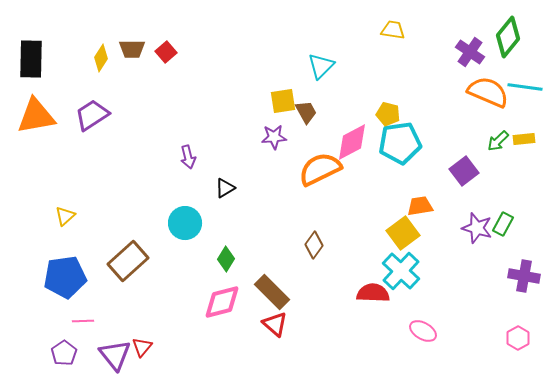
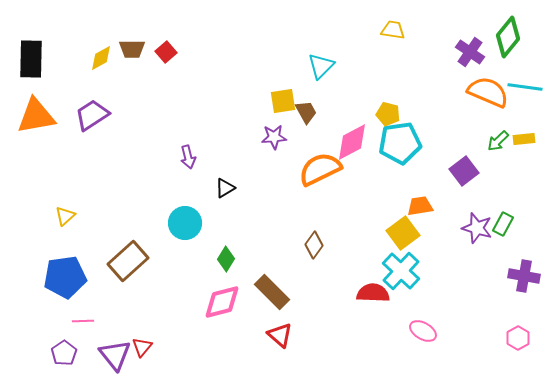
yellow diamond at (101, 58): rotated 28 degrees clockwise
red triangle at (275, 324): moved 5 px right, 11 px down
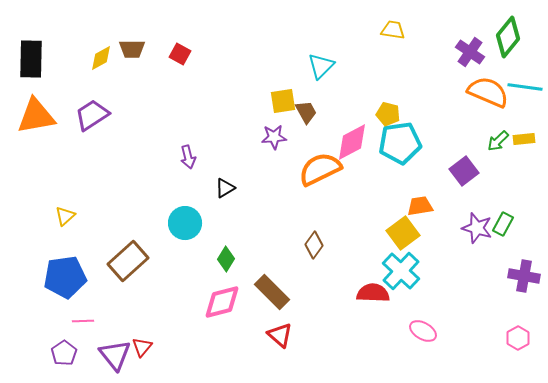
red square at (166, 52): moved 14 px right, 2 px down; rotated 20 degrees counterclockwise
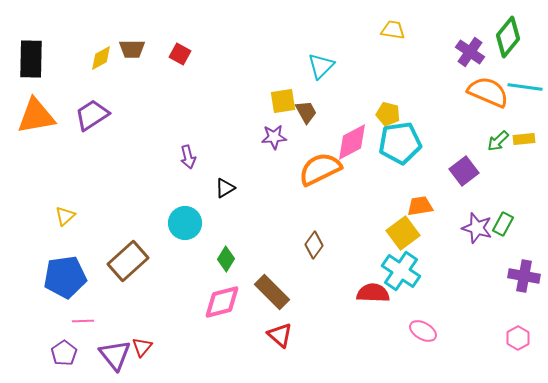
cyan cross at (401, 271): rotated 9 degrees counterclockwise
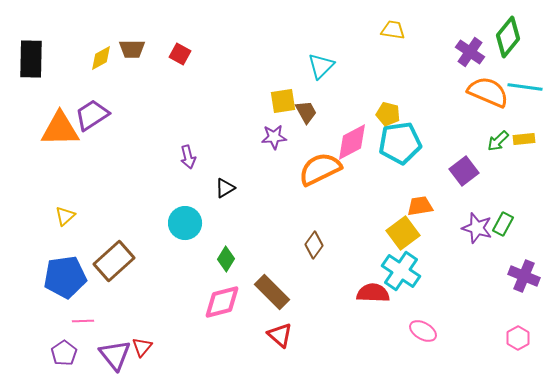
orange triangle at (36, 116): moved 24 px right, 13 px down; rotated 9 degrees clockwise
brown rectangle at (128, 261): moved 14 px left
purple cross at (524, 276): rotated 12 degrees clockwise
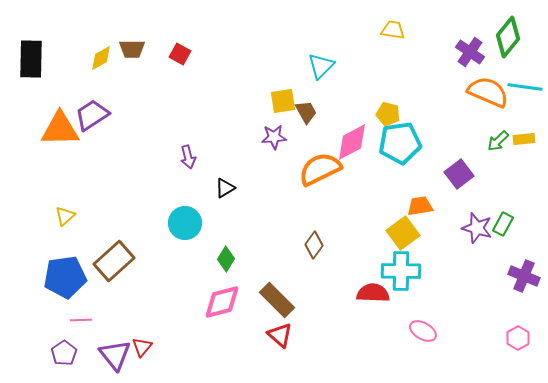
purple square at (464, 171): moved 5 px left, 3 px down
cyan cross at (401, 271): rotated 33 degrees counterclockwise
brown rectangle at (272, 292): moved 5 px right, 8 px down
pink line at (83, 321): moved 2 px left, 1 px up
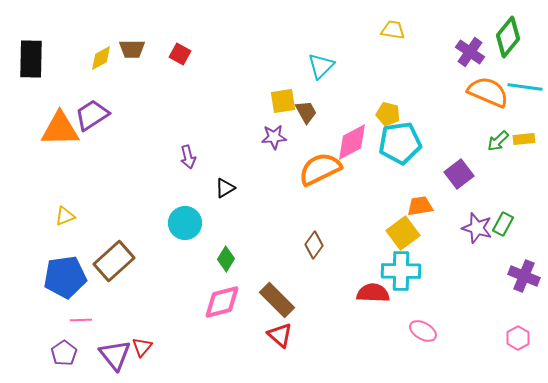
yellow triangle at (65, 216): rotated 20 degrees clockwise
